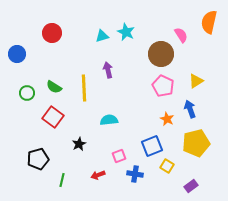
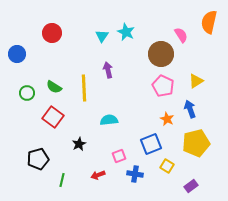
cyan triangle: rotated 40 degrees counterclockwise
blue square: moved 1 px left, 2 px up
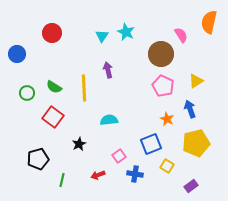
pink square: rotated 16 degrees counterclockwise
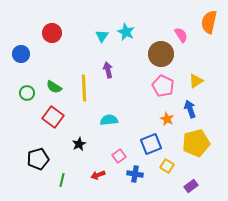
blue circle: moved 4 px right
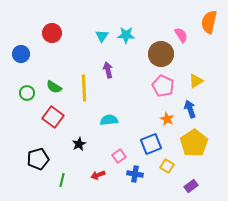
cyan star: moved 3 px down; rotated 24 degrees counterclockwise
yellow pentagon: moved 2 px left; rotated 20 degrees counterclockwise
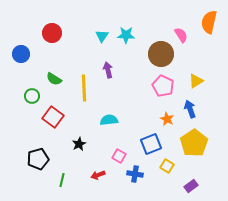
green semicircle: moved 8 px up
green circle: moved 5 px right, 3 px down
pink square: rotated 24 degrees counterclockwise
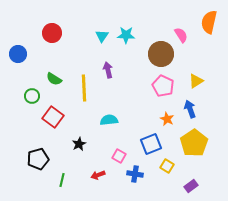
blue circle: moved 3 px left
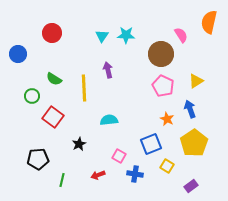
black pentagon: rotated 10 degrees clockwise
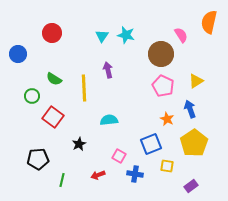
cyan star: rotated 12 degrees clockwise
yellow square: rotated 24 degrees counterclockwise
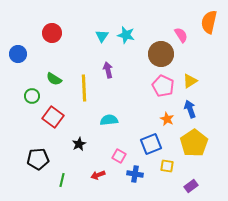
yellow triangle: moved 6 px left
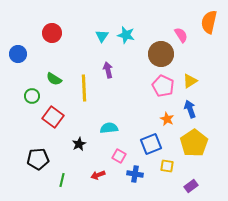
cyan semicircle: moved 8 px down
